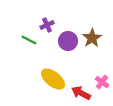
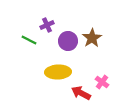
yellow ellipse: moved 5 px right, 7 px up; rotated 40 degrees counterclockwise
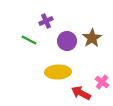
purple cross: moved 1 px left, 4 px up
purple circle: moved 1 px left
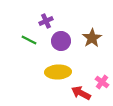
purple circle: moved 6 px left
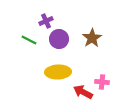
purple circle: moved 2 px left, 2 px up
pink cross: rotated 32 degrees counterclockwise
red arrow: moved 2 px right, 1 px up
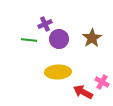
purple cross: moved 1 px left, 3 px down
green line: rotated 21 degrees counterclockwise
pink cross: rotated 24 degrees clockwise
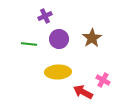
purple cross: moved 8 px up
green line: moved 4 px down
pink cross: moved 1 px right, 2 px up
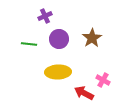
red arrow: moved 1 px right, 1 px down
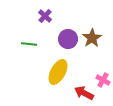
purple cross: rotated 24 degrees counterclockwise
purple circle: moved 9 px right
yellow ellipse: rotated 60 degrees counterclockwise
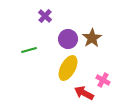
green line: moved 6 px down; rotated 21 degrees counterclockwise
yellow ellipse: moved 10 px right, 4 px up
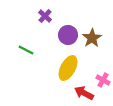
purple circle: moved 4 px up
green line: moved 3 px left; rotated 42 degrees clockwise
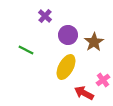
brown star: moved 2 px right, 4 px down
yellow ellipse: moved 2 px left, 1 px up
pink cross: rotated 24 degrees clockwise
